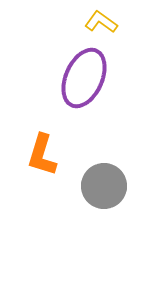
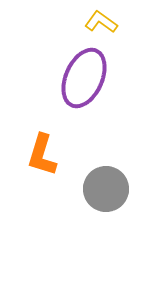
gray circle: moved 2 px right, 3 px down
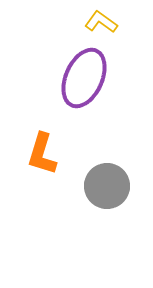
orange L-shape: moved 1 px up
gray circle: moved 1 px right, 3 px up
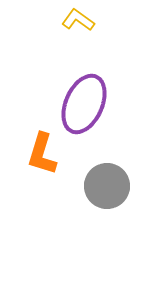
yellow L-shape: moved 23 px left, 2 px up
purple ellipse: moved 26 px down
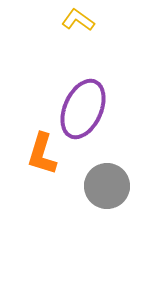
purple ellipse: moved 1 px left, 5 px down
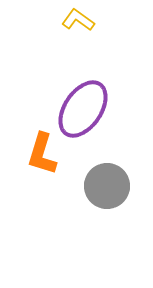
purple ellipse: rotated 10 degrees clockwise
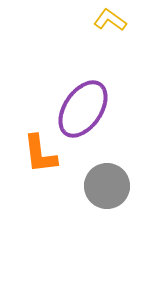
yellow L-shape: moved 32 px right
orange L-shape: moved 2 px left; rotated 24 degrees counterclockwise
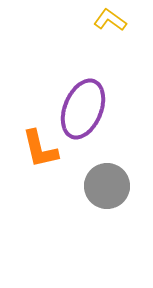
purple ellipse: rotated 12 degrees counterclockwise
orange L-shape: moved 5 px up; rotated 6 degrees counterclockwise
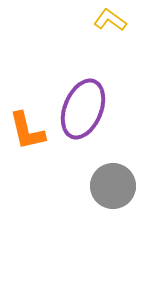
orange L-shape: moved 13 px left, 18 px up
gray circle: moved 6 px right
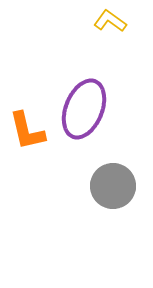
yellow L-shape: moved 1 px down
purple ellipse: moved 1 px right
